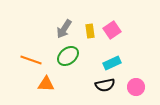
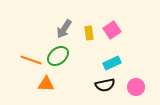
yellow rectangle: moved 1 px left, 2 px down
green ellipse: moved 10 px left
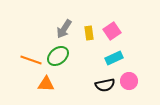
pink square: moved 1 px down
cyan rectangle: moved 2 px right, 5 px up
pink circle: moved 7 px left, 6 px up
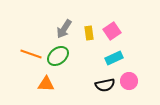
orange line: moved 6 px up
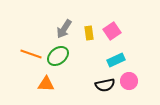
cyan rectangle: moved 2 px right, 2 px down
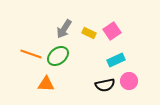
yellow rectangle: rotated 56 degrees counterclockwise
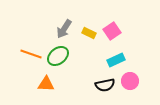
pink circle: moved 1 px right
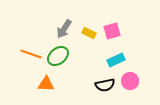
pink square: rotated 18 degrees clockwise
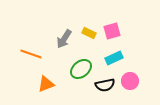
gray arrow: moved 10 px down
green ellipse: moved 23 px right, 13 px down
cyan rectangle: moved 2 px left, 2 px up
orange triangle: rotated 24 degrees counterclockwise
